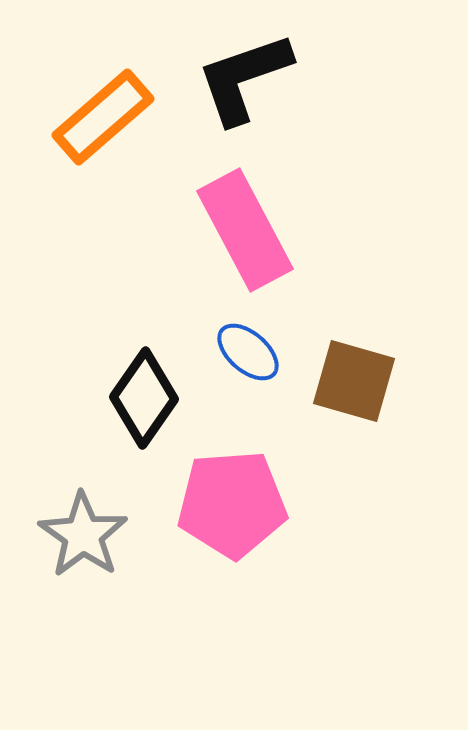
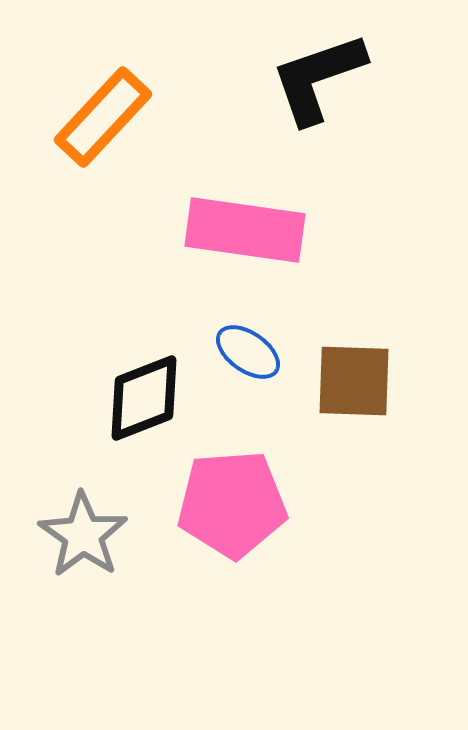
black L-shape: moved 74 px right
orange rectangle: rotated 6 degrees counterclockwise
pink rectangle: rotated 54 degrees counterclockwise
blue ellipse: rotated 6 degrees counterclockwise
brown square: rotated 14 degrees counterclockwise
black diamond: rotated 34 degrees clockwise
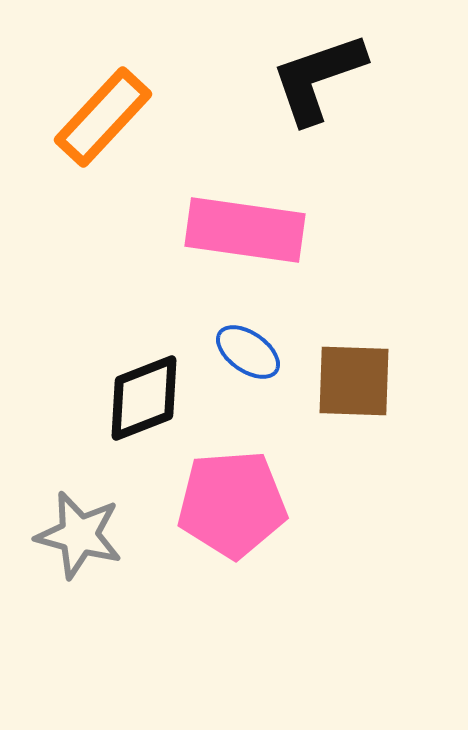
gray star: moved 4 px left; rotated 20 degrees counterclockwise
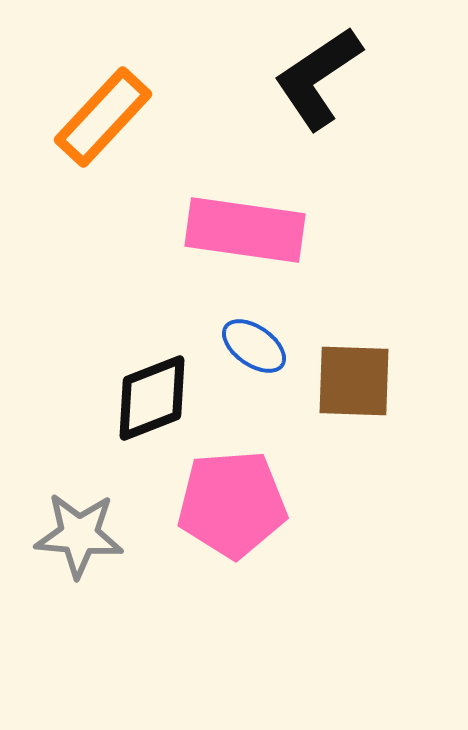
black L-shape: rotated 15 degrees counterclockwise
blue ellipse: moved 6 px right, 6 px up
black diamond: moved 8 px right
gray star: rotated 10 degrees counterclockwise
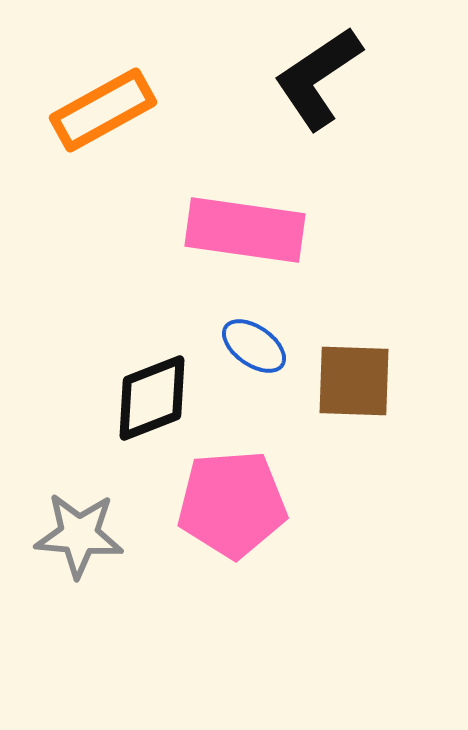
orange rectangle: moved 7 px up; rotated 18 degrees clockwise
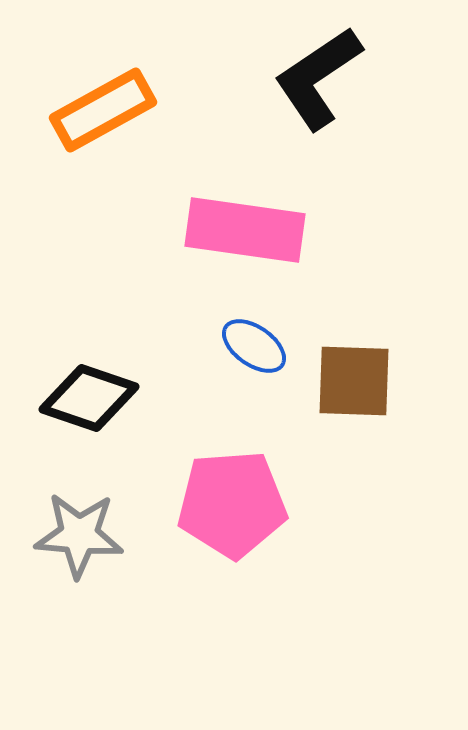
black diamond: moved 63 px left; rotated 40 degrees clockwise
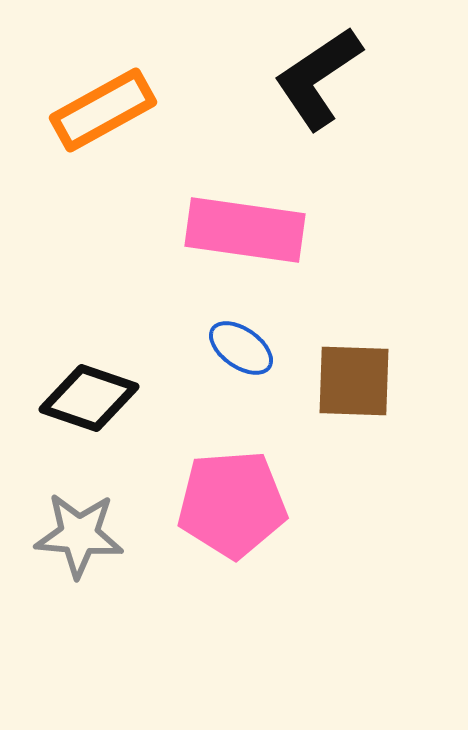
blue ellipse: moved 13 px left, 2 px down
